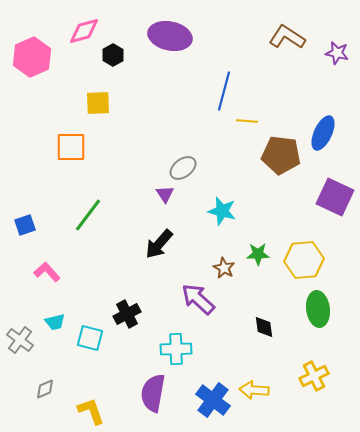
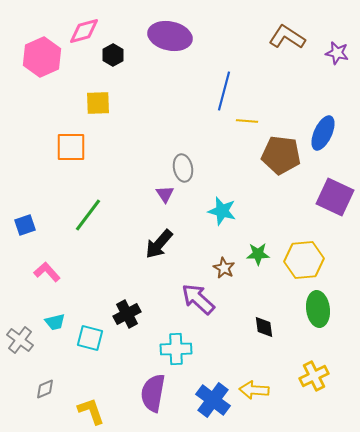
pink hexagon: moved 10 px right
gray ellipse: rotated 64 degrees counterclockwise
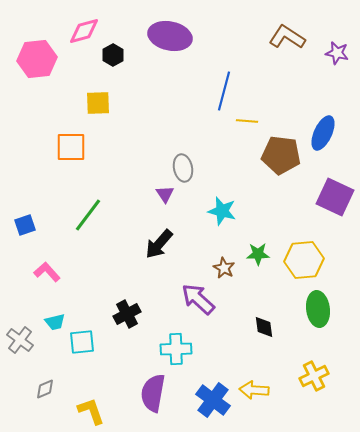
pink hexagon: moved 5 px left, 2 px down; rotated 18 degrees clockwise
cyan square: moved 8 px left, 4 px down; rotated 20 degrees counterclockwise
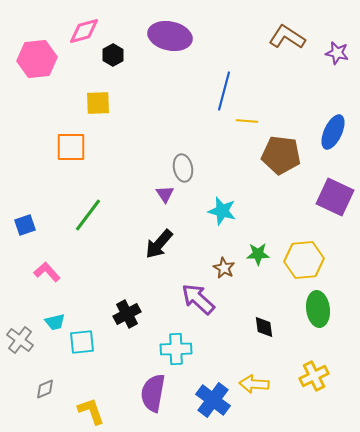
blue ellipse: moved 10 px right, 1 px up
yellow arrow: moved 6 px up
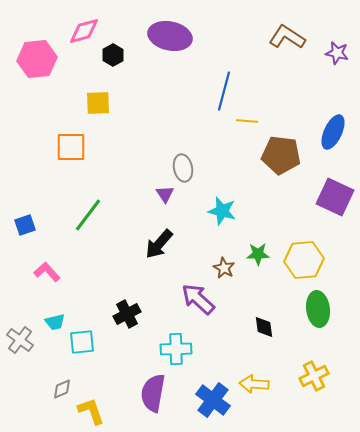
gray diamond: moved 17 px right
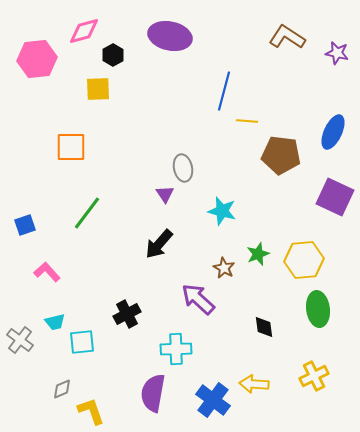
yellow square: moved 14 px up
green line: moved 1 px left, 2 px up
green star: rotated 20 degrees counterclockwise
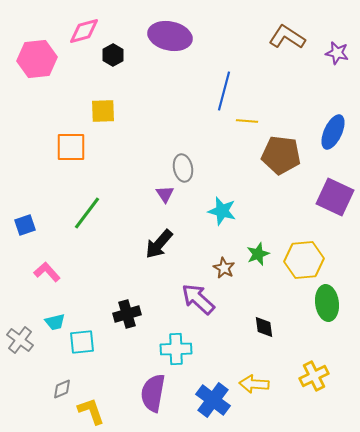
yellow square: moved 5 px right, 22 px down
green ellipse: moved 9 px right, 6 px up
black cross: rotated 12 degrees clockwise
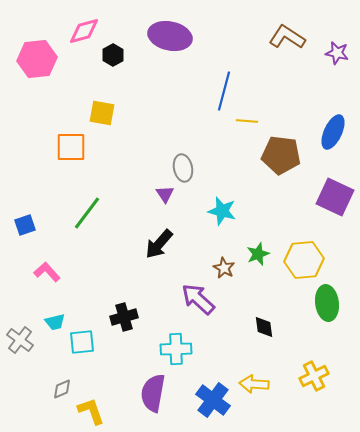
yellow square: moved 1 px left, 2 px down; rotated 12 degrees clockwise
black cross: moved 3 px left, 3 px down
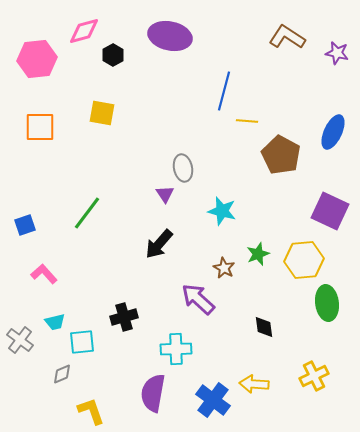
orange square: moved 31 px left, 20 px up
brown pentagon: rotated 21 degrees clockwise
purple square: moved 5 px left, 14 px down
pink L-shape: moved 3 px left, 2 px down
gray diamond: moved 15 px up
